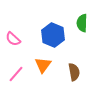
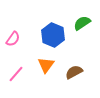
green semicircle: rotated 54 degrees clockwise
pink semicircle: rotated 98 degrees counterclockwise
orange triangle: moved 3 px right
brown semicircle: rotated 108 degrees counterclockwise
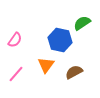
blue hexagon: moved 7 px right, 5 px down; rotated 10 degrees counterclockwise
pink semicircle: moved 2 px right, 1 px down
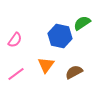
blue hexagon: moved 4 px up
pink line: rotated 12 degrees clockwise
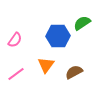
blue hexagon: moved 2 px left; rotated 15 degrees counterclockwise
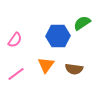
brown semicircle: moved 3 px up; rotated 144 degrees counterclockwise
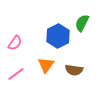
green semicircle: rotated 30 degrees counterclockwise
blue hexagon: rotated 25 degrees counterclockwise
pink semicircle: moved 3 px down
brown semicircle: moved 1 px down
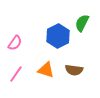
orange triangle: moved 5 px down; rotated 48 degrees counterclockwise
pink line: rotated 18 degrees counterclockwise
